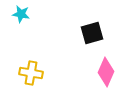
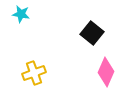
black square: rotated 35 degrees counterclockwise
yellow cross: moved 3 px right; rotated 30 degrees counterclockwise
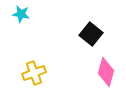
black square: moved 1 px left, 1 px down
pink diamond: rotated 8 degrees counterclockwise
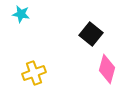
pink diamond: moved 1 px right, 3 px up
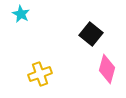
cyan star: rotated 18 degrees clockwise
yellow cross: moved 6 px right, 1 px down
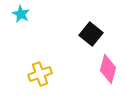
pink diamond: moved 1 px right
